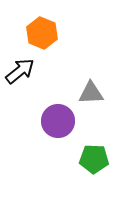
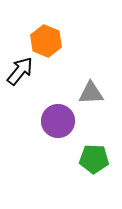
orange hexagon: moved 4 px right, 8 px down
black arrow: rotated 12 degrees counterclockwise
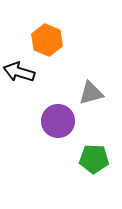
orange hexagon: moved 1 px right, 1 px up
black arrow: moved 1 px left, 1 px down; rotated 112 degrees counterclockwise
gray triangle: rotated 12 degrees counterclockwise
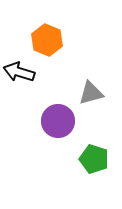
green pentagon: rotated 16 degrees clockwise
